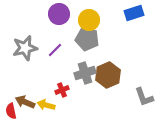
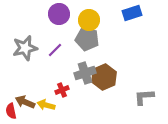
blue rectangle: moved 2 px left
brown hexagon: moved 4 px left, 2 px down
gray L-shape: rotated 105 degrees clockwise
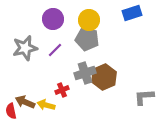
purple circle: moved 6 px left, 5 px down
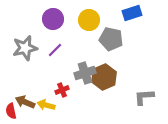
gray pentagon: moved 24 px right
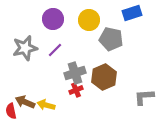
gray cross: moved 10 px left
red cross: moved 14 px right
